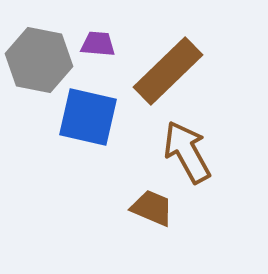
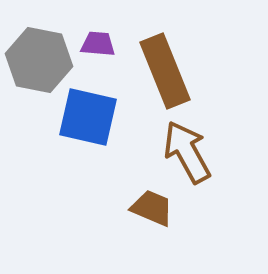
brown rectangle: moved 3 px left; rotated 68 degrees counterclockwise
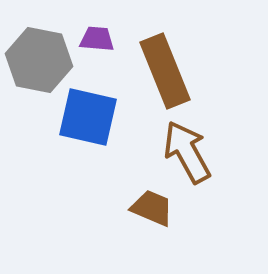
purple trapezoid: moved 1 px left, 5 px up
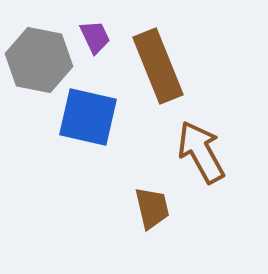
purple trapezoid: moved 2 px left, 2 px up; rotated 60 degrees clockwise
brown rectangle: moved 7 px left, 5 px up
brown arrow: moved 14 px right
brown trapezoid: rotated 54 degrees clockwise
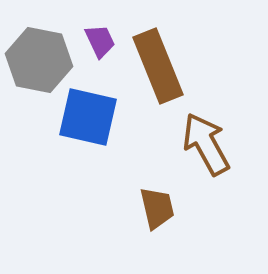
purple trapezoid: moved 5 px right, 4 px down
brown arrow: moved 5 px right, 8 px up
brown trapezoid: moved 5 px right
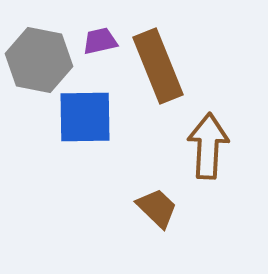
purple trapezoid: rotated 78 degrees counterclockwise
blue square: moved 3 px left; rotated 14 degrees counterclockwise
brown arrow: moved 2 px right, 2 px down; rotated 32 degrees clockwise
brown trapezoid: rotated 33 degrees counterclockwise
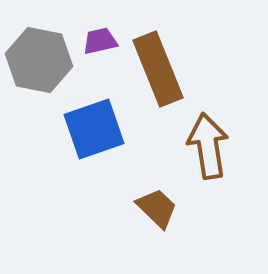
brown rectangle: moved 3 px down
blue square: moved 9 px right, 12 px down; rotated 18 degrees counterclockwise
brown arrow: rotated 12 degrees counterclockwise
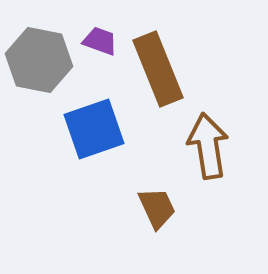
purple trapezoid: rotated 33 degrees clockwise
brown trapezoid: rotated 21 degrees clockwise
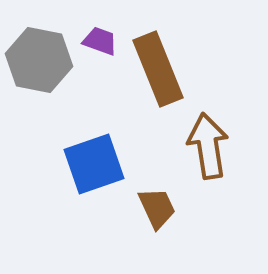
blue square: moved 35 px down
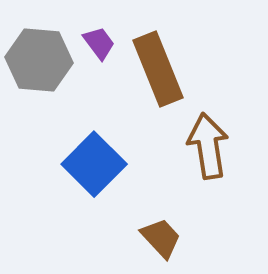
purple trapezoid: moved 1 px left, 2 px down; rotated 33 degrees clockwise
gray hexagon: rotated 6 degrees counterclockwise
blue square: rotated 26 degrees counterclockwise
brown trapezoid: moved 4 px right, 30 px down; rotated 18 degrees counterclockwise
